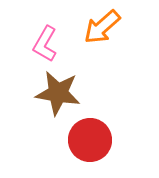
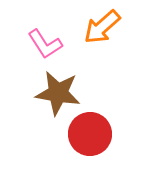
pink L-shape: rotated 63 degrees counterclockwise
red circle: moved 6 px up
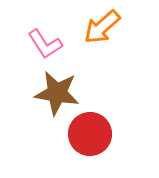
brown star: moved 1 px left
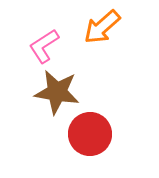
pink L-shape: moved 1 px left, 2 px down; rotated 90 degrees clockwise
brown star: moved 1 px up
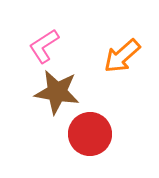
orange arrow: moved 20 px right, 29 px down
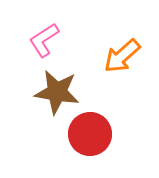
pink L-shape: moved 6 px up
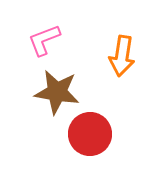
pink L-shape: rotated 12 degrees clockwise
orange arrow: rotated 39 degrees counterclockwise
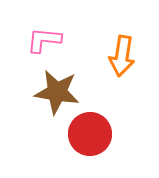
pink L-shape: rotated 27 degrees clockwise
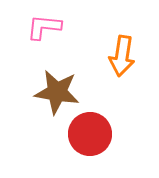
pink L-shape: moved 13 px up
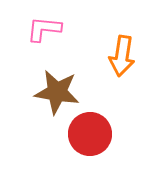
pink L-shape: moved 2 px down
